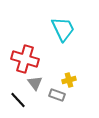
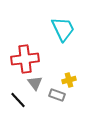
red cross: rotated 24 degrees counterclockwise
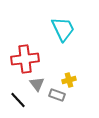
gray triangle: moved 2 px right, 1 px down
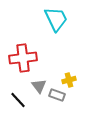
cyan trapezoid: moved 7 px left, 10 px up
red cross: moved 2 px left, 1 px up
gray triangle: moved 2 px right, 2 px down
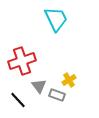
red cross: moved 1 px left, 3 px down; rotated 12 degrees counterclockwise
yellow cross: rotated 16 degrees counterclockwise
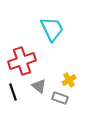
cyan trapezoid: moved 4 px left, 10 px down
gray triangle: rotated 14 degrees counterclockwise
gray rectangle: moved 3 px right, 3 px down
black line: moved 5 px left, 8 px up; rotated 24 degrees clockwise
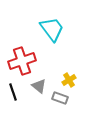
cyan trapezoid: rotated 12 degrees counterclockwise
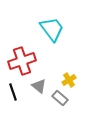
gray rectangle: rotated 21 degrees clockwise
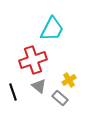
cyan trapezoid: rotated 64 degrees clockwise
red cross: moved 11 px right, 1 px up
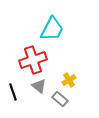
gray rectangle: moved 1 px down
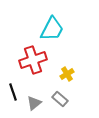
yellow cross: moved 2 px left, 6 px up
gray triangle: moved 5 px left, 17 px down; rotated 42 degrees clockwise
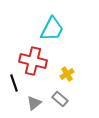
red cross: moved 1 px down; rotated 32 degrees clockwise
black line: moved 1 px right, 9 px up
